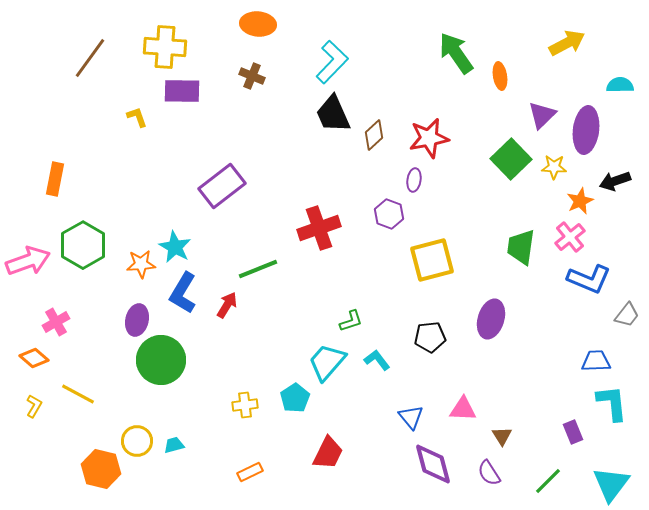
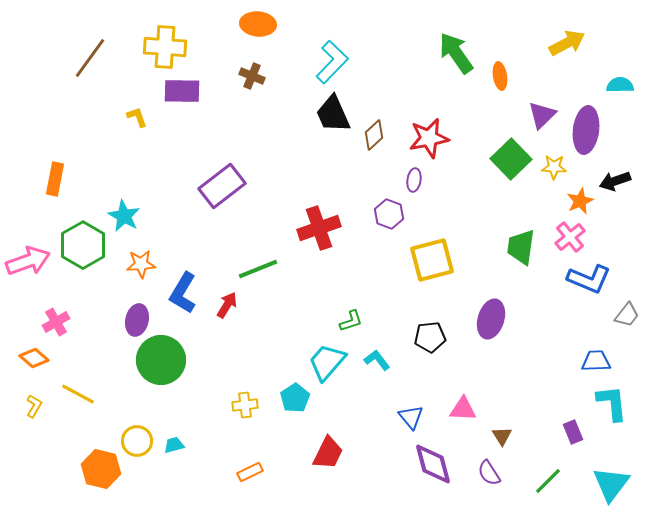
cyan star at (175, 247): moved 51 px left, 31 px up
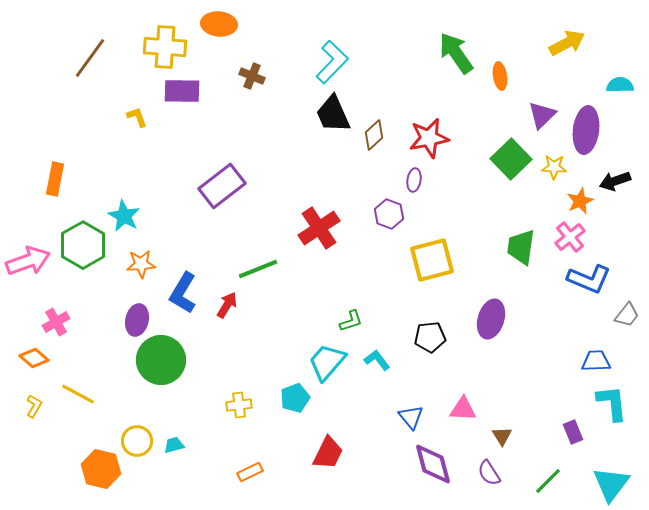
orange ellipse at (258, 24): moved 39 px left
red cross at (319, 228): rotated 15 degrees counterclockwise
cyan pentagon at (295, 398): rotated 12 degrees clockwise
yellow cross at (245, 405): moved 6 px left
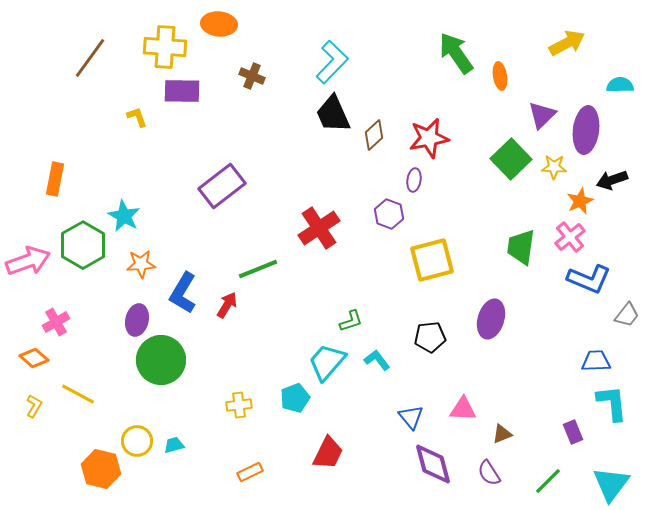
black arrow at (615, 181): moved 3 px left, 1 px up
brown triangle at (502, 436): moved 2 px up; rotated 40 degrees clockwise
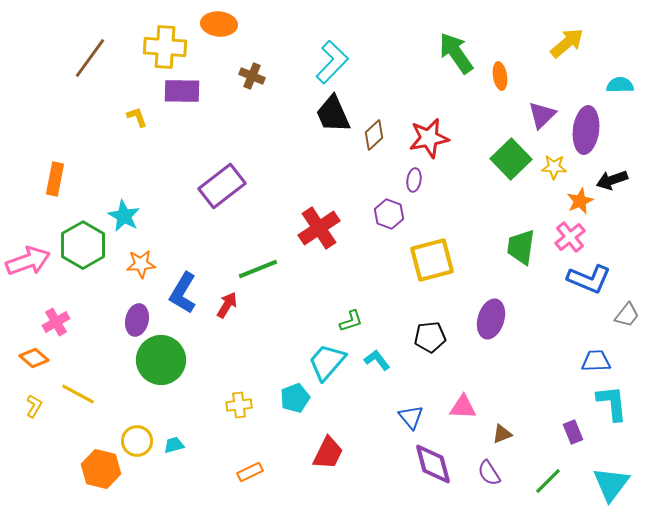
yellow arrow at (567, 43): rotated 12 degrees counterclockwise
pink triangle at (463, 409): moved 2 px up
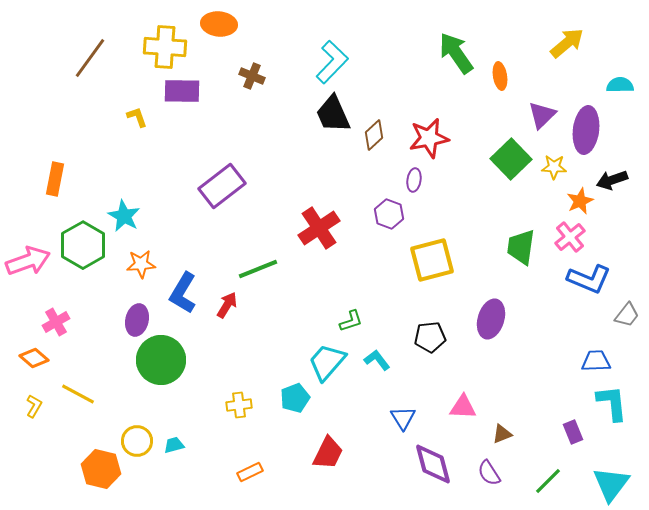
blue triangle at (411, 417): moved 8 px left, 1 px down; rotated 8 degrees clockwise
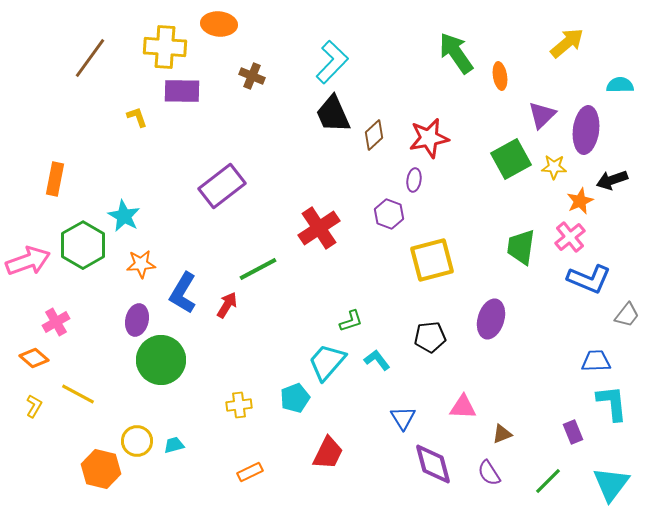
green square at (511, 159): rotated 15 degrees clockwise
green line at (258, 269): rotated 6 degrees counterclockwise
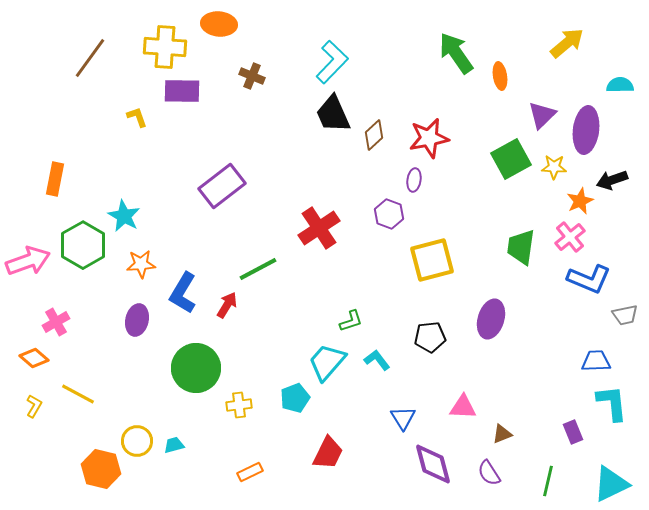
gray trapezoid at (627, 315): moved 2 px left; rotated 40 degrees clockwise
green circle at (161, 360): moved 35 px right, 8 px down
green line at (548, 481): rotated 32 degrees counterclockwise
cyan triangle at (611, 484): rotated 27 degrees clockwise
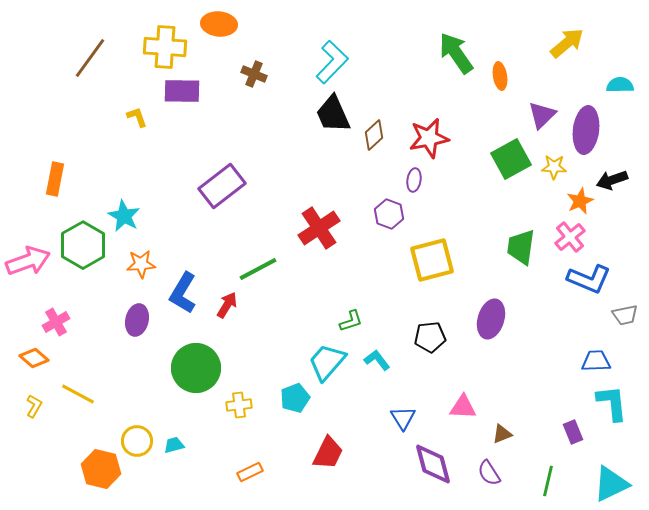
brown cross at (252, 76): moved 2 px right, 2 px up
